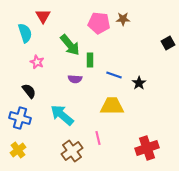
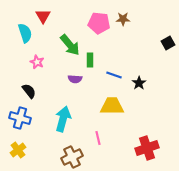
cyan arrow: moved 1 px right, 4 px down; rotated 65 degrees clockwise
brown cross: moved 6 px down; rotated 10 degrees clockwise
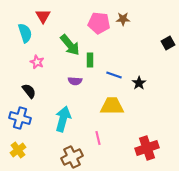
purple semicircle: moved 2 px down
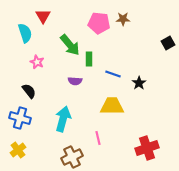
green rectangle: moved 1 px left, 1 px up
blue line: moved 1 px left, 1 px up
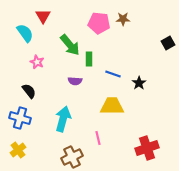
cyan semicircle: rotated 18 degrees counterclockwise
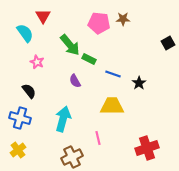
green rectangle: rotated 64 degrees counterclockwise
purple semicircle: rotated 56 degrees clockwise
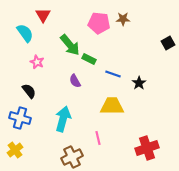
red triangle: moved 1 px up
yellow cross: moved 3 px left
